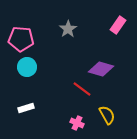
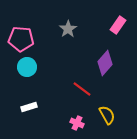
purple diamond: moved 4 px right, 6 px up; rotated 65 degrees counterclockwise
white rectangle: moved 3 px right, 1 px up
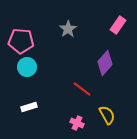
pink pentagon: moved 2 px down
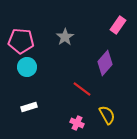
gray star: moved 3 px left, 8 px down
